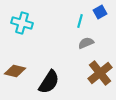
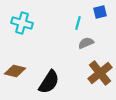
blue square: rotated 16 degrees clockwise
cyan line: moved 2 px left, 2 px down
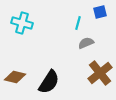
brown diamond: moved 6 px down
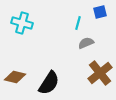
black semicircle: moved 1 px down
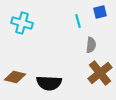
cyan line: moved 2 px up; rotated 32 degrees counterclockwise
gray semicircle: moved 5 px right, 2 px down; rotated 119 degrees clockwise
black semicircle: rotated 60 degrees clockwise
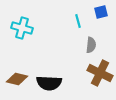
blue square: moved 1 px right
cyan cross: moved 5 px down
brown cross: rotated 25 degrees counterclockwise
brown diamond: moved 2 px right, 2 px down
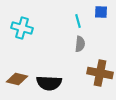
blue square: rotated 16 degrees clockwise
gray semicircle: moved 11 px left, 1 px up
brown cross: rotated 15 degrees counterclockwise
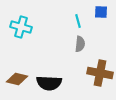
cyan cross: moved 1 px left, 1 px up
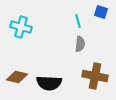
blue square: rotated 16 degrees clockwise
brown cross: moved 5 px left, 3 px down
brown diamond: moved 2 px up
